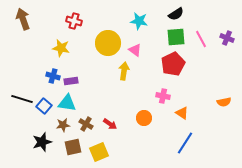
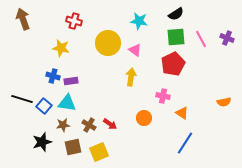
yellow arrow: moved 7 px right, 6 px down
brown cross: moved 3 px right, 1 px down
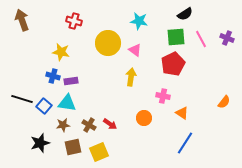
black semicircle: moved 9 px right
brown arrow: moved 1 px left, 1 px down
yellow star: moved 4 px down
orange semicircle: rotated 40 degrees counterclockwise
black star: moved 2 px left, 1 px down
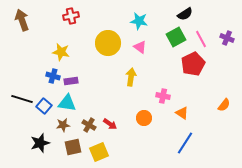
red cross: moved 3 px left, 5 px up; rotated 28 degrees counterclockwise
green square: rotated 24 degrees counterclockwise
pink triangle: moved 5 px right, 3 px up
red pentagon: moved 20 px right
orange semicircle: moved 3 px down
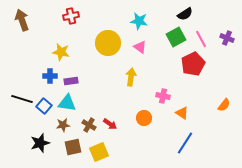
blue cross: moved 3 px left; rotated 16 degrees counterclockwise
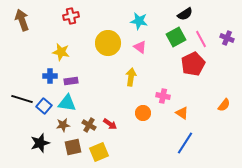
orange circle: moved 1 px left, 5 px up
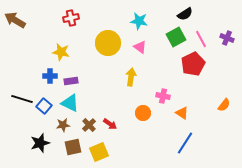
red cross: moved 2 px down
brown arrow: moved 7 px left; rotated 40 degrees counterclockwise
cyan triangle: moved 3 px right; rotated 18 degrees clockwise
brown cross: rotated 16 degrees clockwise
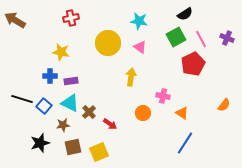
brown cross: moved 13 px up
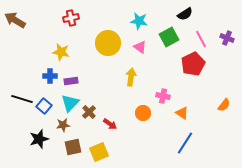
green square: moved 7 px left
cyan triangle: rotated 48 degrees clockwise
black star: moved 1 px left, 4 px up
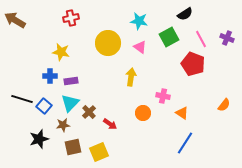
red pentagon: rotated 25 degrees counterclockwise
